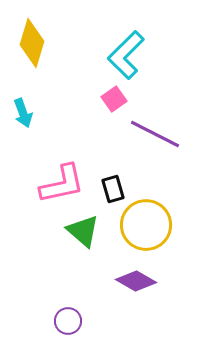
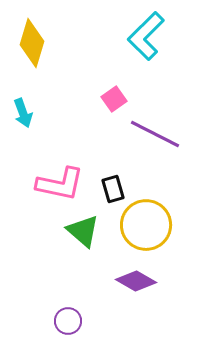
cyan L-shape: moved 20 px right, 19 px up
pink L-shape: moved 2 px left; rotated 24 degrees clockwise
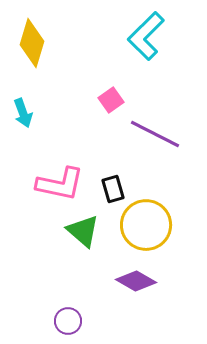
pink square: moved 3 px left, 1 px down
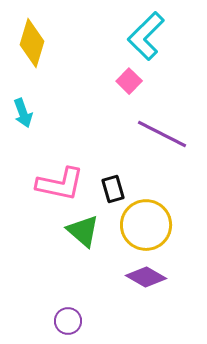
pink square: moved 18 px right, 19 px up; rotated 10 degrees counterclockwise
purple line: moved 7 px right
purple diamond: moved 10 px right, 4 px up
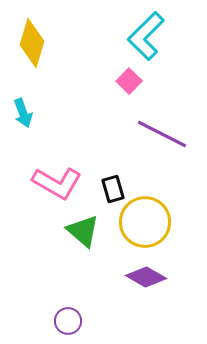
pink L-shape: moved 3 px left, 1 px up; rotated 18 degrees clockwise
yellow circle: moved 1 px left, 3 px up
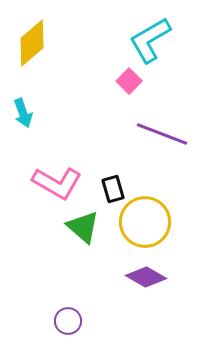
cyan L-shape: moved 4 px right, 4 px down; rotated 15 degrees clockwise
yellow diamond: rotated 33 degrees clockwise
purple line: rotated 6 degrees counterclockwise
green triangle: moved 4 px up
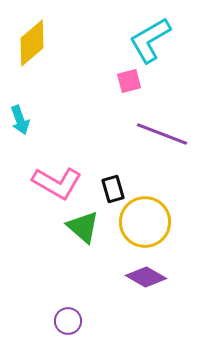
pink square: rotated 30 degrees clockwise
cyan arrow: moved 3 px left, 7 px down
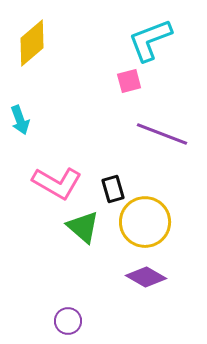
cyan L-shape: rotated 9 degrees clockwise
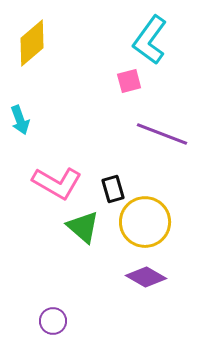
cyan L-shape: rotated 33 degrees counterclockwise
purple circle: moved 15 px left
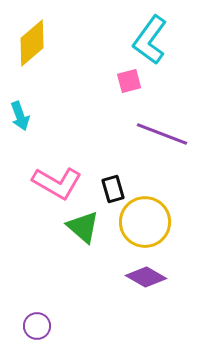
cyan arrow: moved 4 px up
purple circle: moved 16 px left, 5 px down
